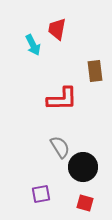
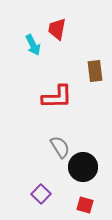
red L-shape: moved 5 px left, 2 px up
purple square: rotated 36 degrees counterclockwise
red square: moved 2 px down
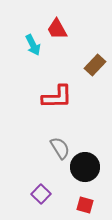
red trapezoid: rotated 40 degrees counterclockwise
brown rectangle: moved 6 px up; rotated 50 degrees clockwise
gray semicircle: moved 1 px down
black circle: moved 2 px right
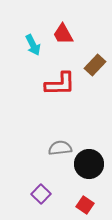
red trapezoid: moved 6 px right, 5 px down
red L-shape: moved 3 px right, 13 px up
gray semicircle: rotated 65 degrees counterclockwise
black circle: moved 4 px right, 3 px up
red square: rotated 18 degrees clockwise
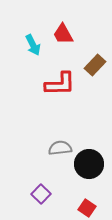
red square: moved 2 px right, 3 px down
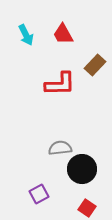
cyan arrow: moved 7 px left, 10 px up
black circle: moved 7 px left, 5 px down
purple square: moved 2 px left; rotated 18 degrees clockwise
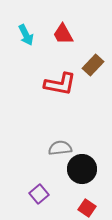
brown rectangle: moved 2 px left
red L-shape: rotated 12 degrees clockwise
purple square: rotated 12 degrees counterclockwise
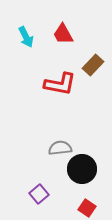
cyan arrow: moved 2 px down
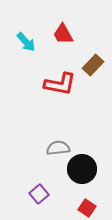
cyan arrow: moved 5 px down; rotated 15 degrees counterclockwise
gray semicircle: moved 2 px left
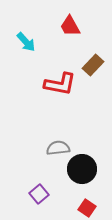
red trapezoid: moved 7 px right, 8 px up
